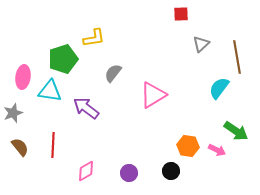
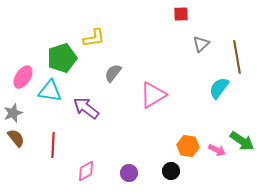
green pentagon: moved 1 px left, 1 px up
pink ellipse: rotated 25 degrees clockwise
green arrow: moved 6 px right, 10 px down
brown semicircle: moved 4 px left, 9 px up
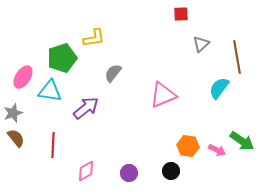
pink triangle: moved 10 px right; rotated 8 degrees clockwise
purple arrow: rotated 104 degrees clockwise
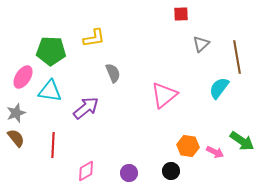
green pentagon: moved 11 px left, 7 px up; rotated 20 degrees clockwise
gray semicircle: rotated 120 degrees clockwise
pink triangle: moved 1 px right; rotated 16 degrees counterclockwise
gray star: moved 3 px right
pink arrow: moved 2 px left, 2 px down
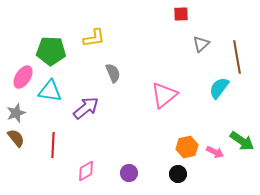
orange hexagon: moved 1 px left, 1 px down; rotated 20 degrees counterclockwise
black circle: moved 7 px right, 3 px down
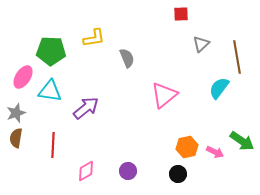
gray semicircle: moved 14 px right, 15 px up
brown semicircle: rotated 132 degrees counterclockwise
purple circle: moved 1 px left, 2 px up
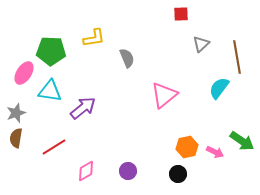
pink ellipse: moved 1 px right, 4 px up
purple arrow: moved 3 px left
red line: moved 1 px right, 2 px down; rotated 55 degrees clockwise
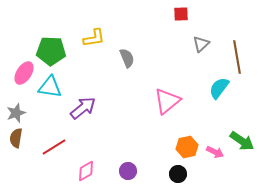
cyan triangle: moved 4 px up
pink triangle: moved 3 px right, 6 px down
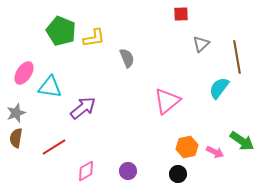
green pentagon: moved 10 px right, 20 px up; rotated 20 degrees clockwise
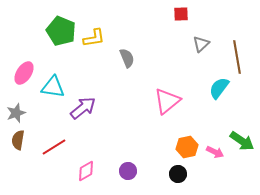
cyan triangle: moved 3 px right
brown semicircle: moved 2 px right, 2 px down
